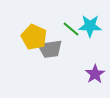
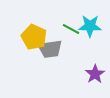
green line: rotated 12 degrees counterclockwise
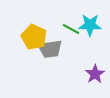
cyan star: moved 1 px up
